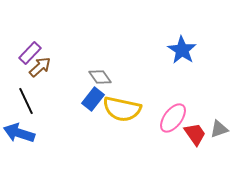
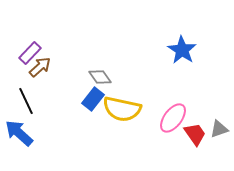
blue arrow: rotated 24 degrees clockwise
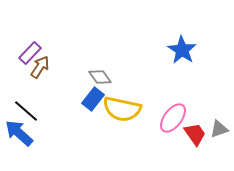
brown arrow: rotated 15 degrees counterclockwise
black line: moved 10 px down; rotated 24 degrees counterclockwise
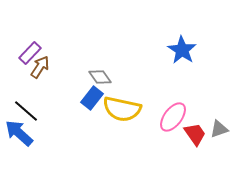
blue rectangle: moved 1 px left, 1 px up
pink ellipse: moved 1 px up
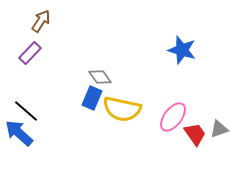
blue star: rotated 16 degrees counterclockwise
brown arrow: moved 1 px right, 46 px up
blue rectangle: rotated 15 degrees counterclockwise
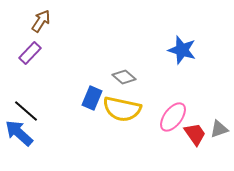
gray diamond: moved 24 px right; rotated 15 degrees counterclockwise
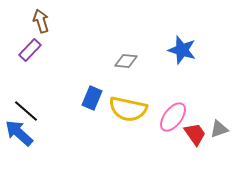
brown arrow: rotated 50 degrees counterclockwise
purple rectangle: moved 3 px up
gray diamond: moved 2 px right, 16 px up; rotated 35 degrees counterclockwise
yellow semicircle: moved 6 px right
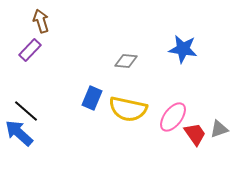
blue star: moved 1 px right, 1 px up; rotated 8 degrees counterclockwise
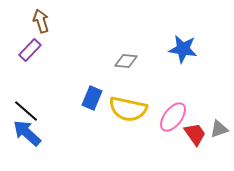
blue arrow: moved 8 px right
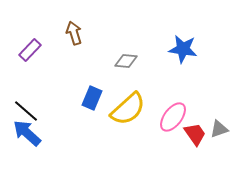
brown arrow: moved 33 px right, 12 px down
yellow semicircle: rotated 54 degrees counterclockwise
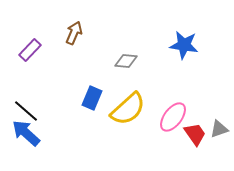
brown arrow: rotated 40 degrees clockwise
blue star: moved 1 px right, 4 px up
blue arrow: moved 1 px left
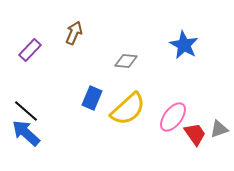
blue star: rotated 20 degrees clockwise
